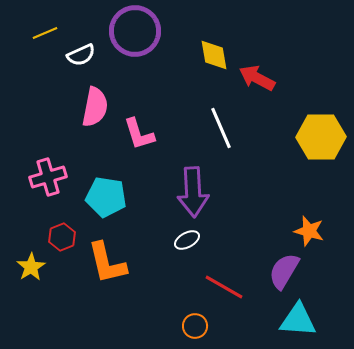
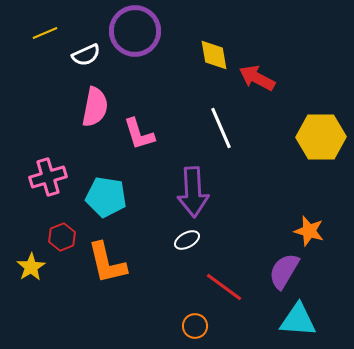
white semicircle: moved 5 px right
red line: rotated 6 degrees clockwise
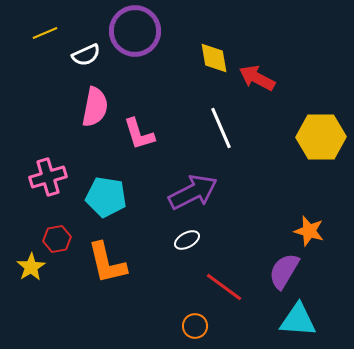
yellow diamond: moved 3 px down
purple arrow: rotated 114 degrees counterclockwise
red hexagon: moved 5 px left, 2 px down; rotated 12 degrees clockwise
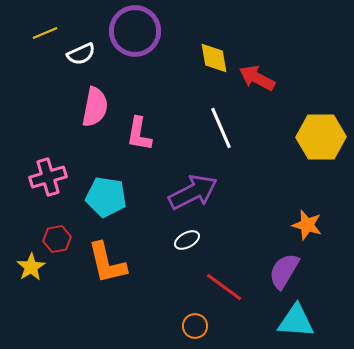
white semicircle: moved 5 px left, 1 px up
pink L-shape: rotated 27 degrees clockwise
orange star: moved 2 px left, 6 px up
cyan triangle: moved 2 px left, 1 px down
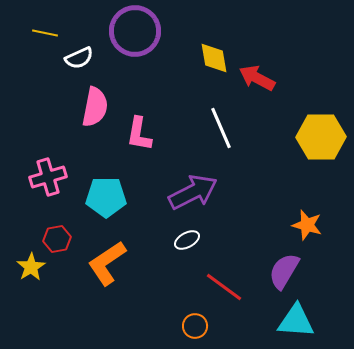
yellow line: rotated 35 degrees clockwise
white semicircle: moved 2 px left, 4 px down
cyan pentagon: rotated 9 degrees counterclockwise
orange L-shape: rotated 69 degrees clockwise
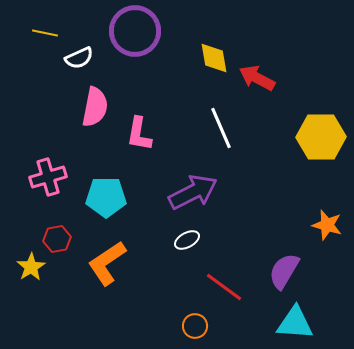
orange star: moved 20 px right
cyan triangle: moved 1 px left, 2 px down
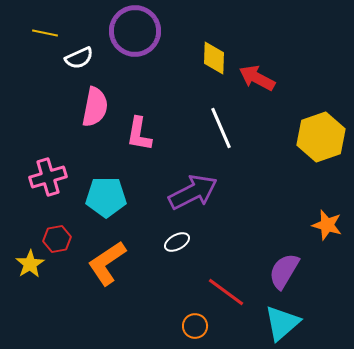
yellow diamond: rotated 12 degrees clockwise
yellow hexagon: rotated 18 degrees counterclockwise
white ellipse: moved 10 px left, 2 px down
yellow star: moved 1 px left, 3 px up
red line: moved 2 px right, 5 px down
cyan triangle: moved 13 px left; rotated 45 degrees counterclockwise
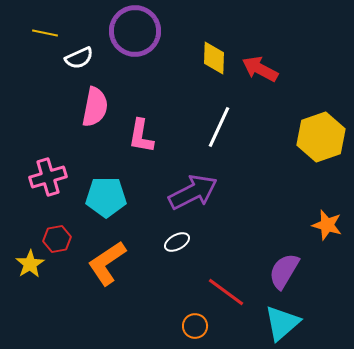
red arrow: moved 3 px right, 9 px up
white line: moved 2 px left, 1 px up; rotated 48 degrees clockwise
pink L-shape: moved 2 px right, 2 px down
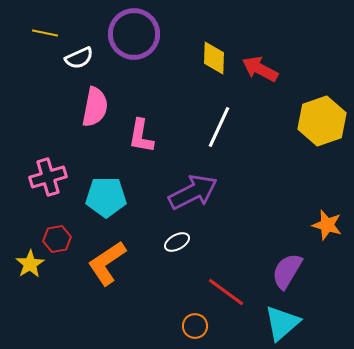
purple circle: moved 1 px left, 3 px down
yellow hexagon: moved 1 px right, 16 px up
purple semicircle: moved 3 px right
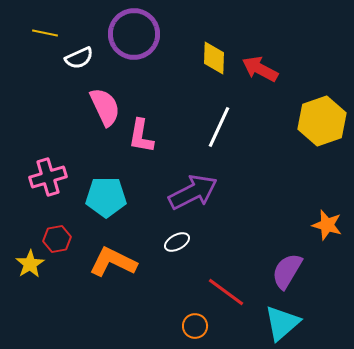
pink semicircle: moved 10 px right; rotated 36 degrees counterclockwise
orange L-shape: moved 6 px right, 1 px up; rotated 60 degrees clockwise
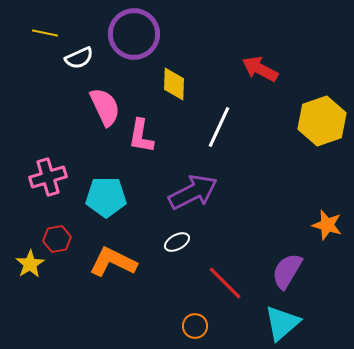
yellow diamond: moved 40 px left, 26 px down
red line: moved 1 px left, 9 px up; rotated 9 degrees clockwise
